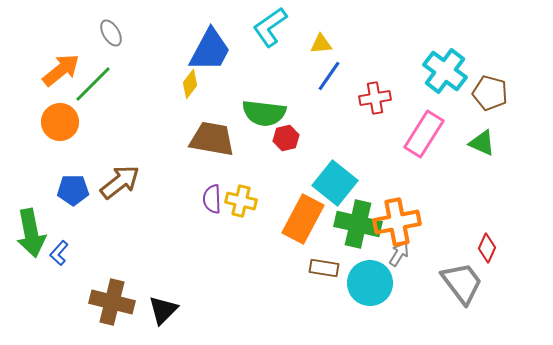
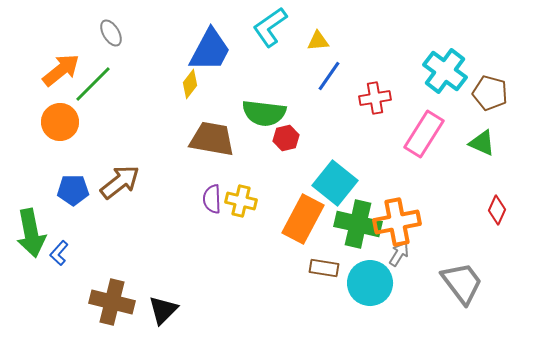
yellow triangle: moved 3 px left, 3 px up
red diamond: moved 10 px right, 38 px up
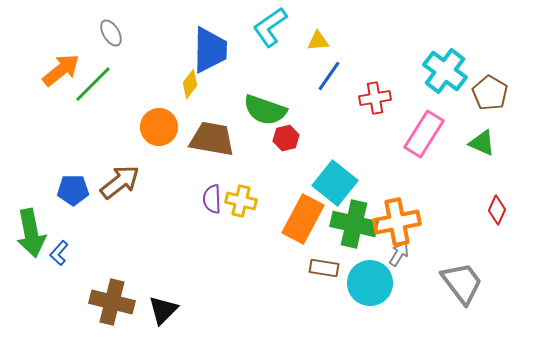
blue trapezoid: rotated 27 degrees counterclockwise
brown pentagon: rotated 16 degrees clockwise
green semicircle: moved 1 px right, 3 px up; rotated 12 degrees clockwise
orange circle: moved 99 px right, 5 px down
green cross: moved 4 px left
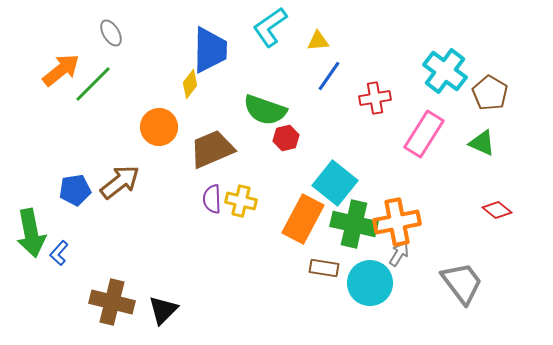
brown trapezoid: moved 10 px down; rotated 33 degrees counterclockwise
blue pentagon: moved 2 px right; rotated 8 degrees counterclockwise
red diamond: rotated 76 degrees counterclockwise
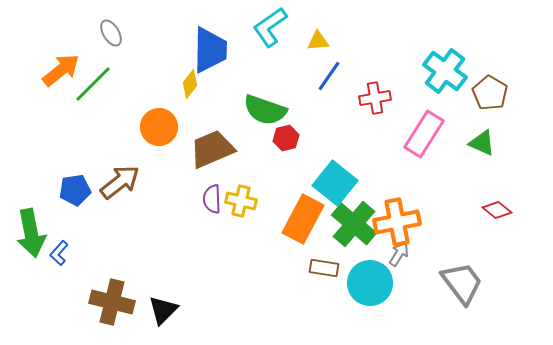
green cross: rotated 27 degrees clockwise
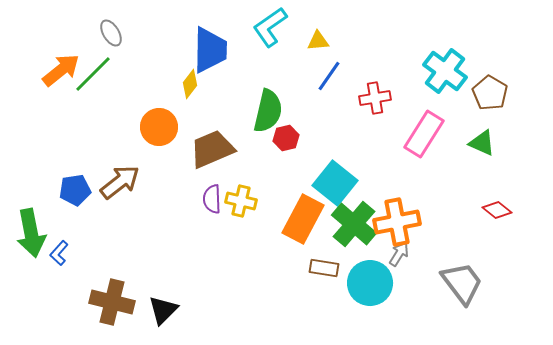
green line: moved 10 px up
green semicircle: moved 3 px right, 1 px down; rotated 96 degrees counterclockwise
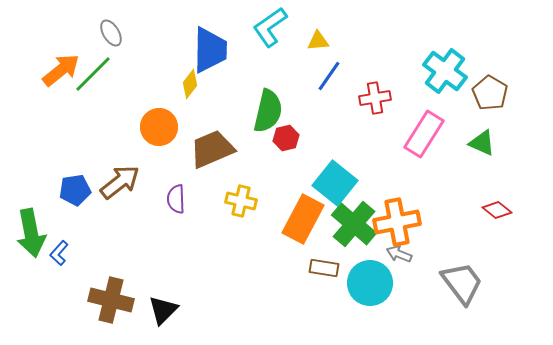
purple semicircle: moved 36 px left
gray arrow: rotated 100 degrees counterclockwise
brown cross: moved 1 px left, 2 px up
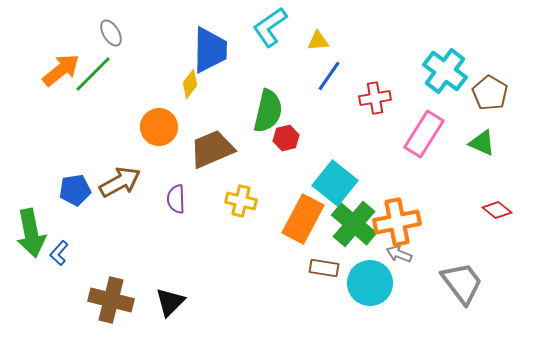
brown arrow: rotated 9 degrees clockwise
black triangle: moved 7 px right, 8 px up
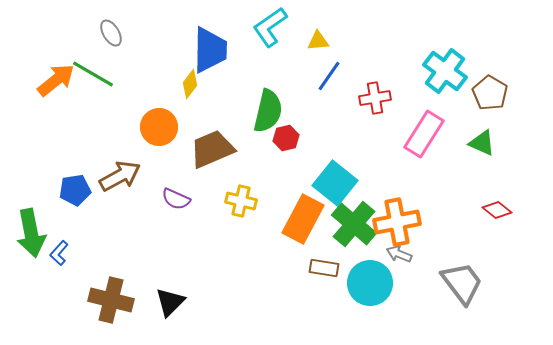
orange arrow: moved 5 px left, 10 px down
green line: rotated 75 degrees clockwise
brown arrow: moved 6 px up
purple semicircle: rotated 64 degrees counterclockwise
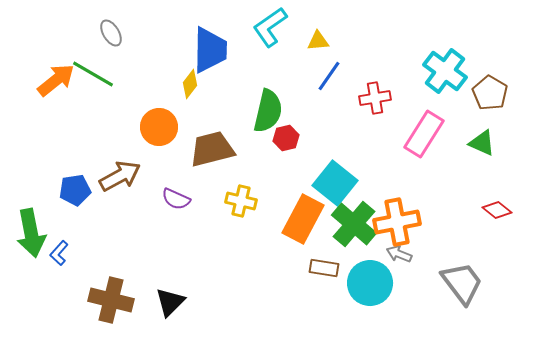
brown trapezoid: rotated 9 degrees clockwise
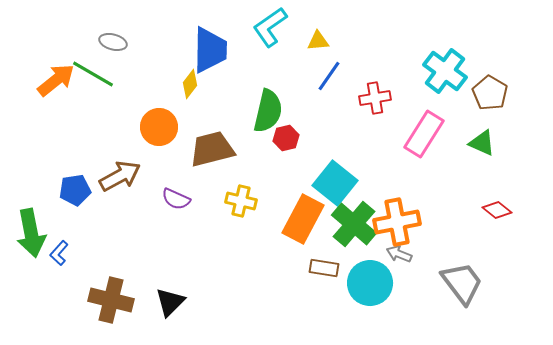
gray ellipse: moved 2 px right, 9 px down; rotated 44 degrees counterclockwise
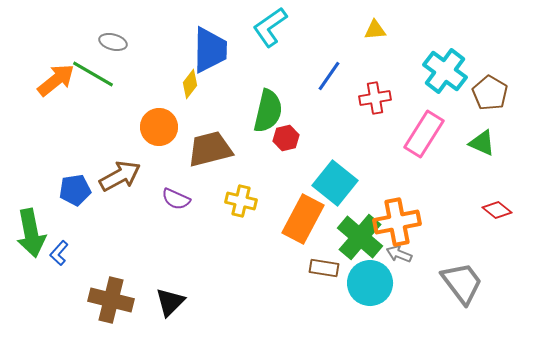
yellow triangle: moved 57 px right, 11 px up
brown trapezoid: moved 2 px left
green cross: moved 6 px right, 13 px down
